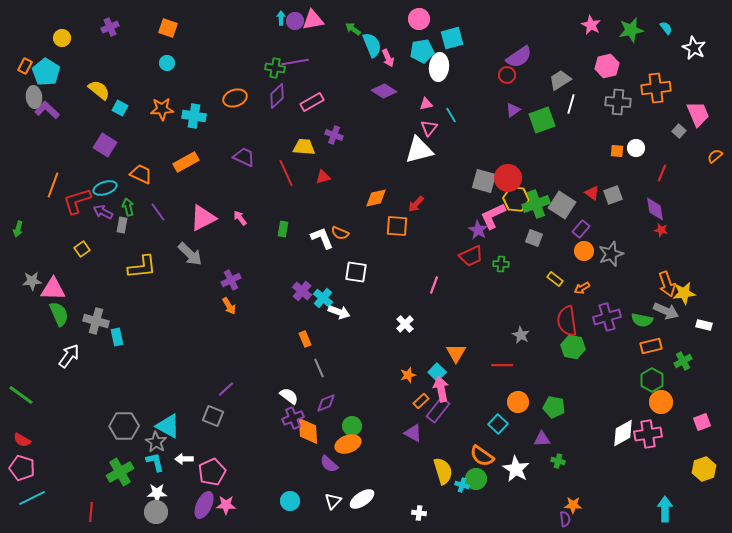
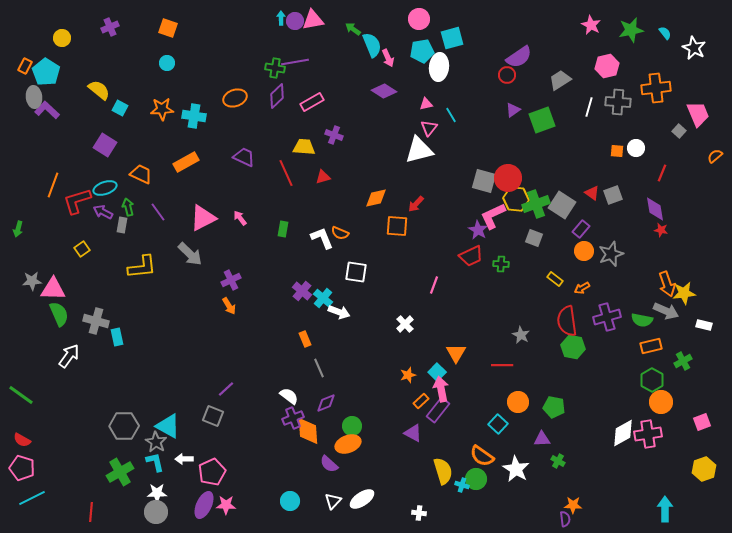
cyan semicircle at (666, 28): moved 1 px left, 5 px down
white line at (571, 104): moved 18 px right, 3 px down
green cross at (558, 461): rotated 16 degrees clockwise
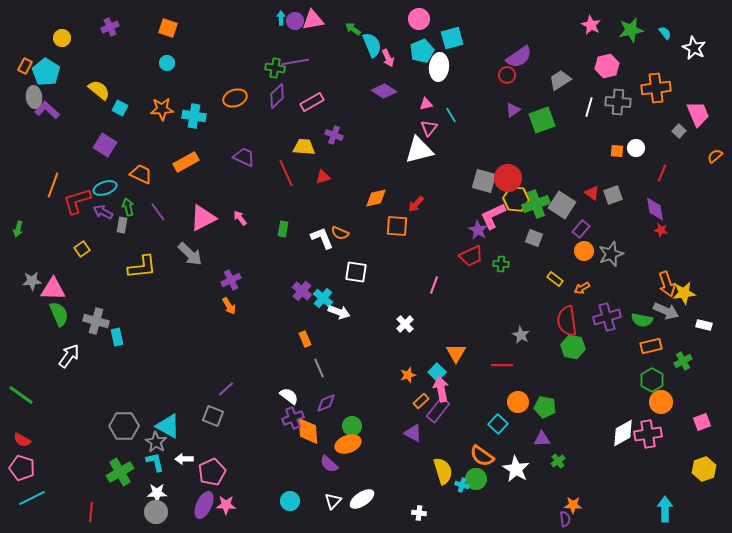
cyan pentagon at (422, 51): rotated 15 degrees counterclockwise
green pentagon at (554, 407): moved 9 px left
green cross at (558, 461): rotated 24 degrees clockwise
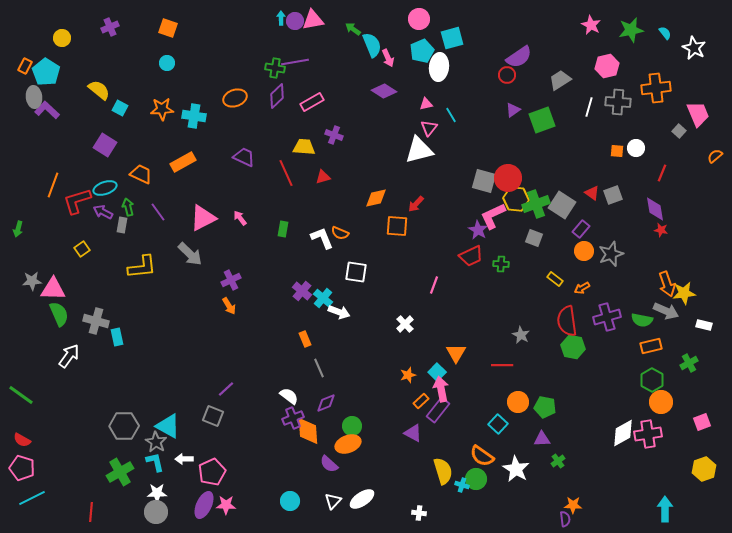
orange rectangle at (186, 162): moved 3 px left
green cross at (683, 361): moved 6 px right, 2 px down
